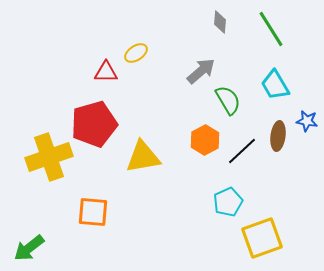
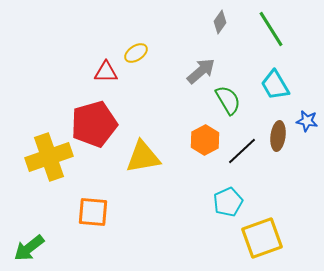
gray diamond: rotated 30 degrees clockwise
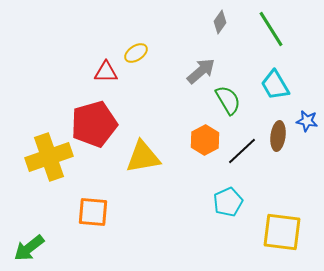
yellow square: moved 20 px right, 6 px up; rotated 27 degrees clockwise
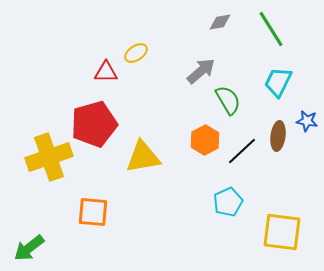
gray diamond: rotated 45 degrees clockwise
cyan trapezoid: moved 3 px right, 3 px up; rotated 56 degrees clockwise
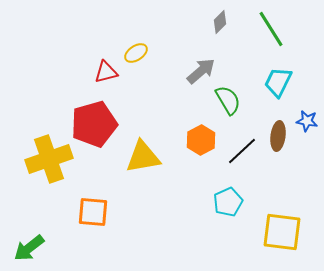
gray diamond: rotated 35 degrees counterclockwise
red triangle: rotated 15 degrees counterclockwise
orange hexagon: moved 4 px left
yellow cross: moved 2 px down
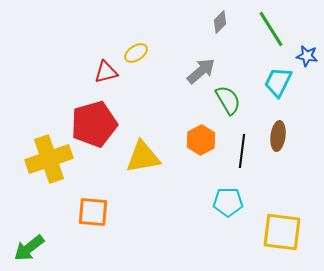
blue star: moved 65 px up
black line: rotated 40 degrees counterclockwise
cyan pentagon: rotated 24 degrees clockwise
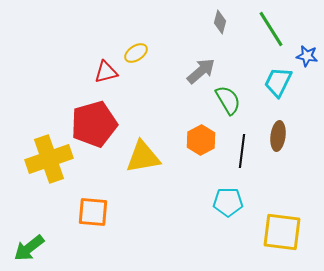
gray diamond: rotated 30 degrees counterclockwise
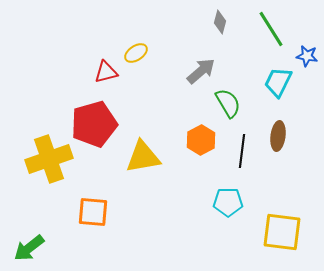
green semicircle: moved 3 px down
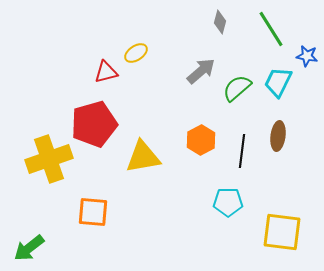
green semicircle: moved 9 px right, 15 px up; rotated 100 degrees counterclockwise
